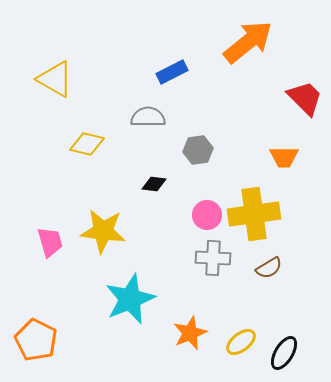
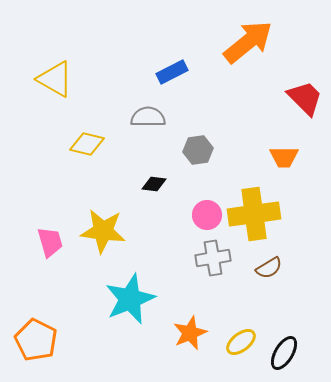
gray cross: rotated 12 degrees counterclockwise
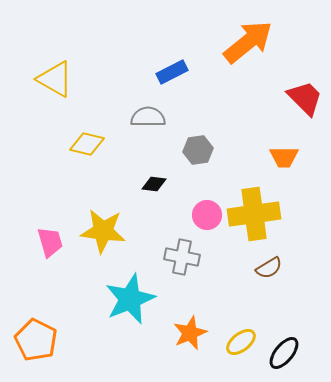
gray cross: moved 31 px left, 1 px up; rotated 20 degrees clockwise
black ellipse: rotated 8 degrees clockwise
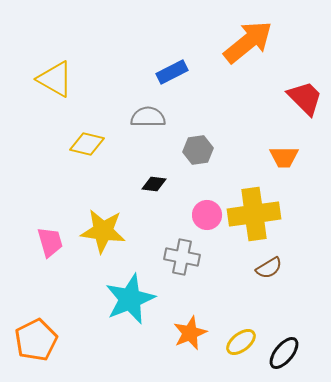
orange pentagon: rotated 18 degrees clockwise
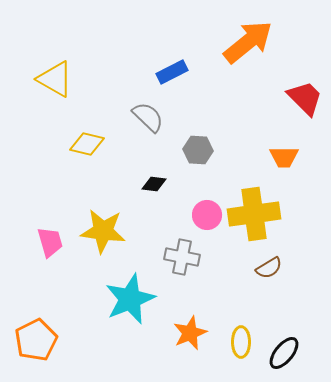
gray semicircle: rotated 44 degrees clockwise
gray hexagon: rotated 12 degrees clockwise
yellow ellipse: rotated 52 degrees counterclockwise
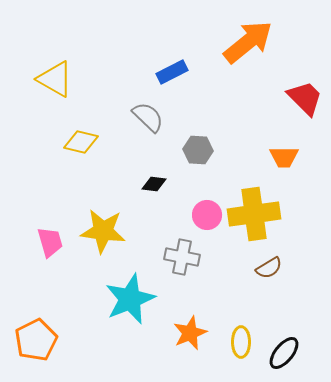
yellow diamond: moved 6 px left, 2 px up
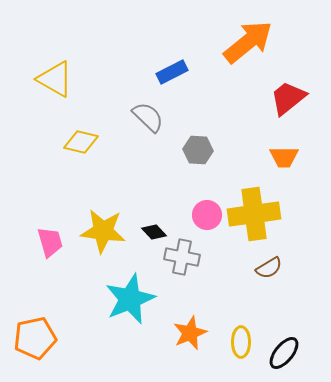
red trapezoid: moved 17 px left; rotated 84 degrees counterclockwise
black diamond: moved 48 px down; rotated 40 degrees clockwise
orange pentagon: moved 1 px left, 2 px up; rotated 15 degrees clockwise
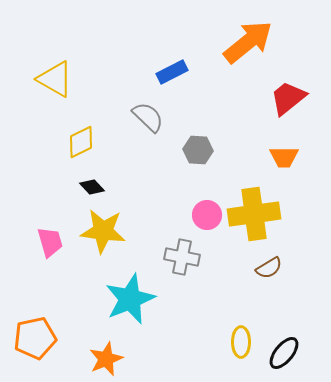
yellow diamond: rotated 40 degrees counterclockwise
black diamond: moved 62 px left, 45 px up
orange star: moved 84 px left, 26 px down
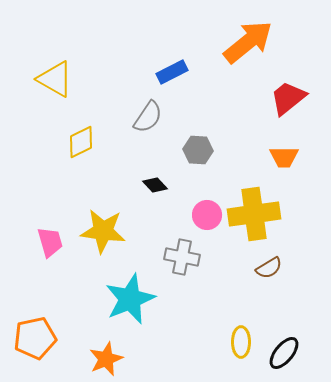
gray semicircle: rotated 80 degrees clockwise
black diamond: moved 63 px right, 2 px up
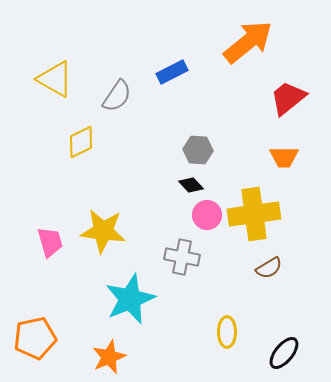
gray semicircle: moved 31 px left, 21 px up
black diamond: moved 36 px right
yellow ellipse: moved 14 px left, 10 px up
orange star: moved 3 px right, 2 px up
